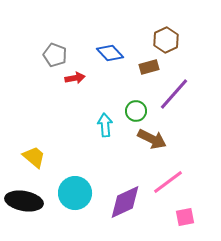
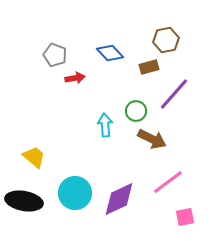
brown hexagon: rotated 15 degrees clockwise
purple diamond: moved 6 px left, 3 px up
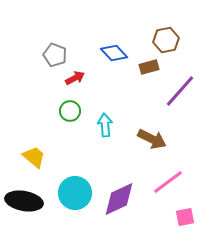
blue diamond: moved 4 px right
red arrow: rotated 18 degrees counterclockwise
purple line: moved 6 px right, 3 px up
green circle: moved 66 px left
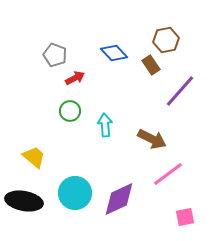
brown rectangle: moved 2 px right, 2 px up; rotated 72 degrees clockwise
pink line: moved 8 px up
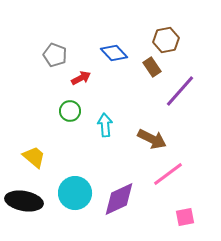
brown rectangle: moved 1 px right, 2 px down
red arrow: moved 6 px right
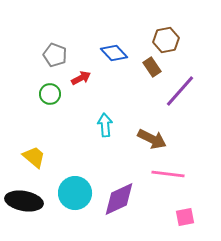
green circle: moved 20 px left, 17 px up
pink line: rotated 44 degrees clockwise
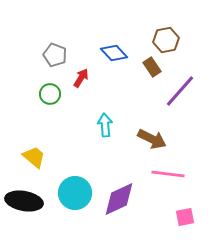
red arrow: rotated 30 degrees counterclockwise
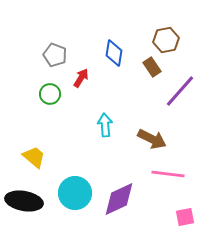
blue diamond: rotated 52 degrees clockwise
